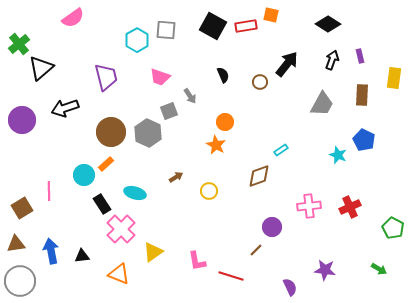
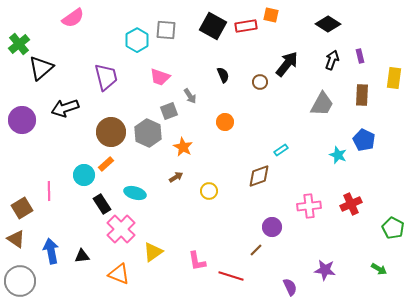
orange star at (216, 145): moved 33 px left, 2 px down
red cross at (350, 207): moved 1 px right, 3 px up
brown triangle at (16, 244): moved 5 px up; rotated 42 degrees clockwise
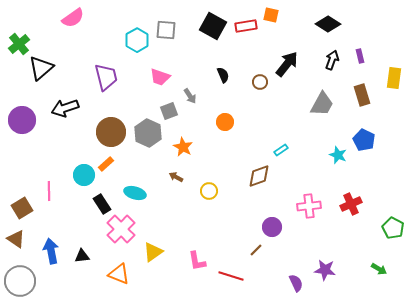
brown rectangle at (362, 95): rotated 20 degrees counterclockwise
brown arrow at (176, 177): rotated 120 degrees counterclockwise
purple semicircle at (290, 287): moved 6 px right, 4 px up
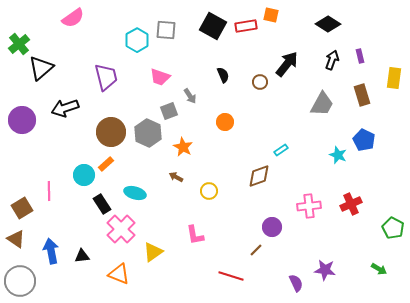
pink L-shape at (197, 261): moved 2 px left, 26 px up
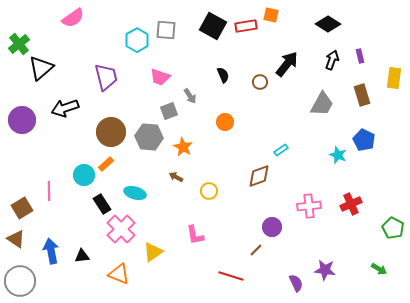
gray hexagon at (148, 133): moved 1 px right, 4 px down; rotated 20 degrees counterclockwise
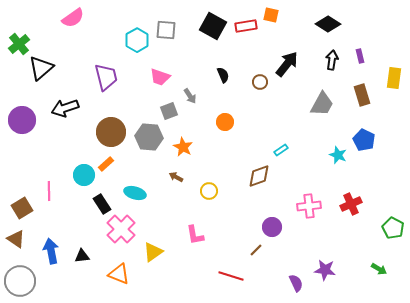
black arrow at (332, 60): rotated 12 degrees counterclockwise
